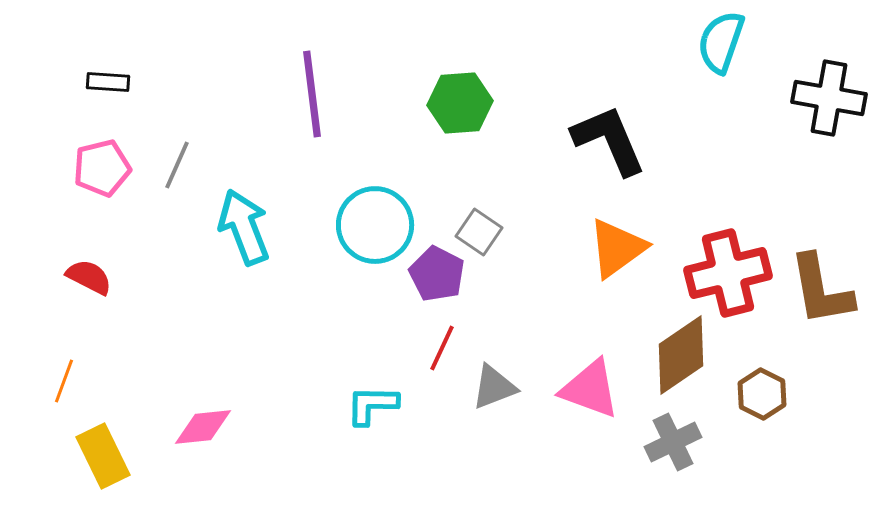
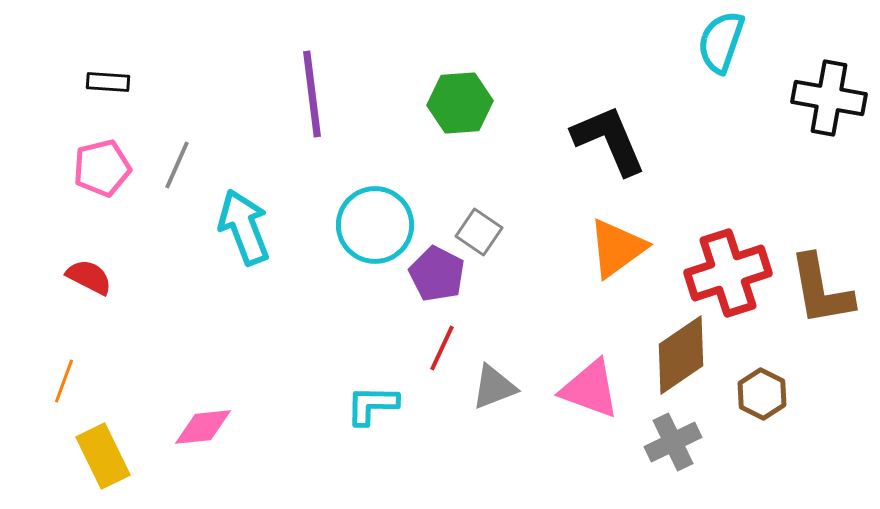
red cross: rotated 4 degrees counterclockwise
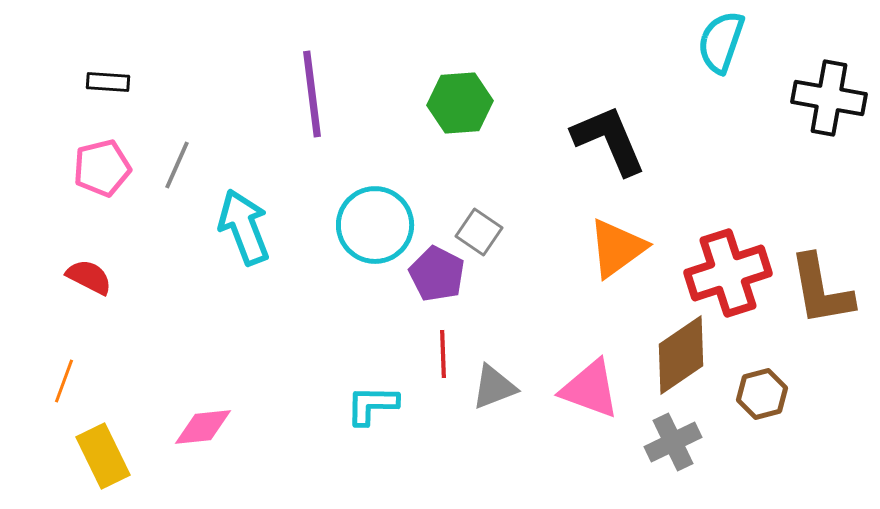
red line: moved 1 px right, 6 px down; rotated 27 degrees counterclockwise
brown hexagon: rotated 18 degrees clockwise
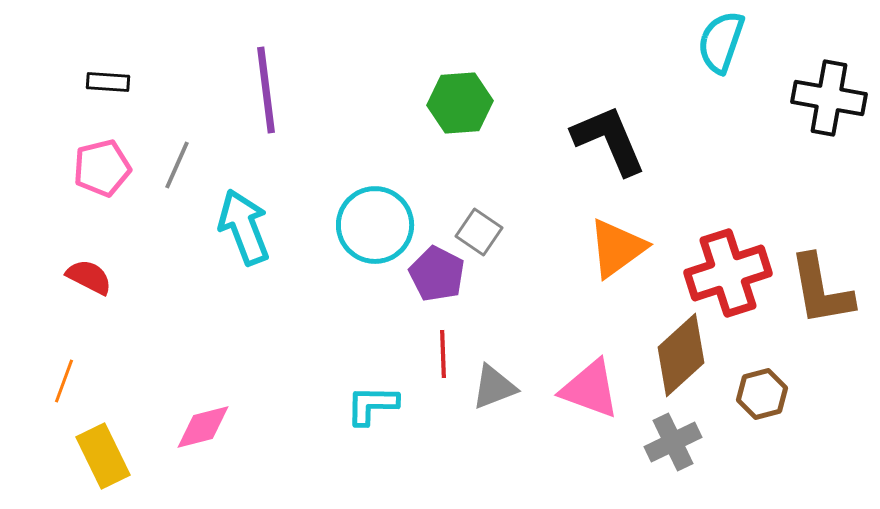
purple line: moved 46 px left, 4 px up
brown diamond: rotated 8 degrees counterclockwise
pink diamond: rotated 8 degrees counterclockwise
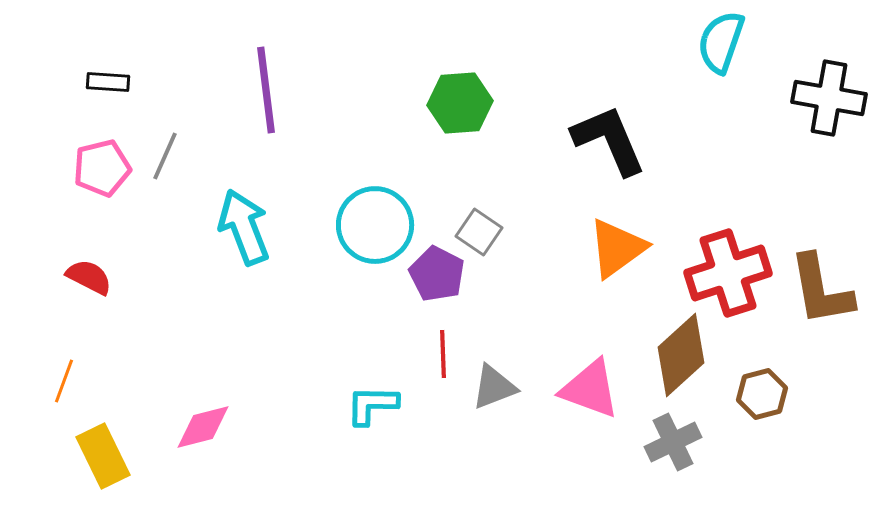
gray line: moved 12 px left, 9 px up
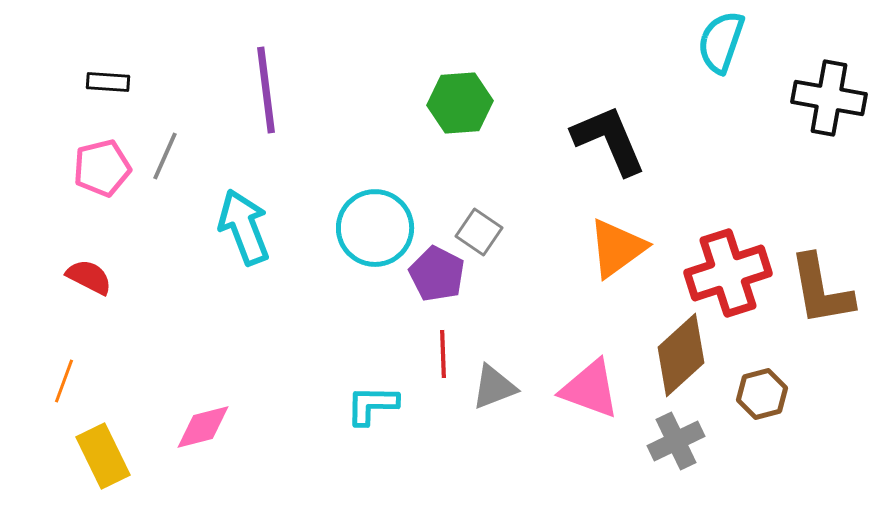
cyan circle: moved 3 px down
gray cross: moved 3 px right, 1 px up
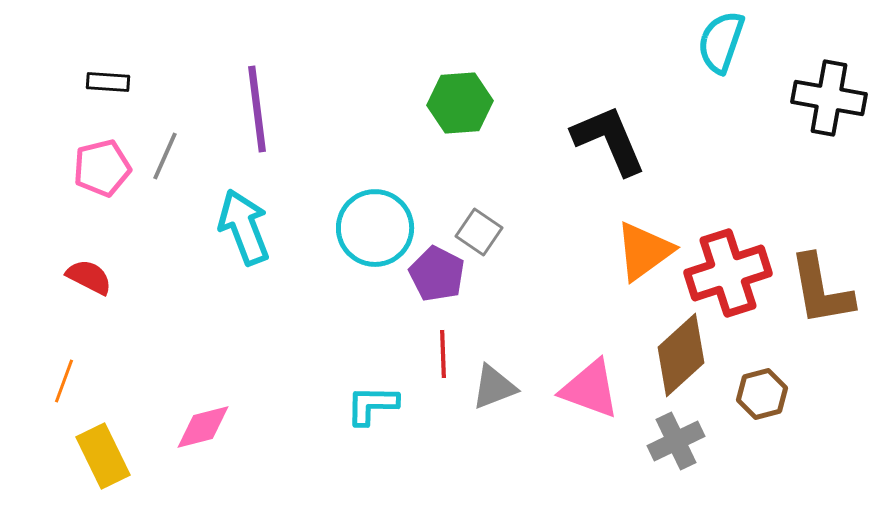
purple line: moved 9 px left, 19 px down
orange triangle: moved 27 px right, 3 px down
